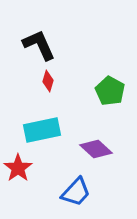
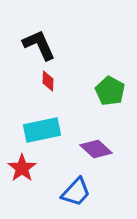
red diamond: rotated 15 degrees counterclockwise
red star: moved 4 px right
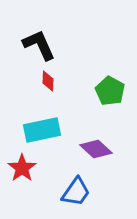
blue trapezoid: rotated 8 degrees counterclockwise
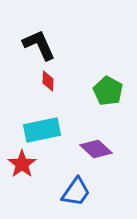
green pentagon: moved 2 px left
red star: moved 4 px up
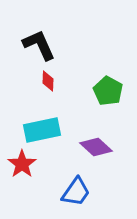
purple diamond: moved 2 px up
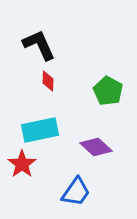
cyan rectangle: moved 2 px left
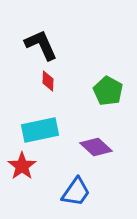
black L-shape: moved 2 px right
red star: moved 2 px down
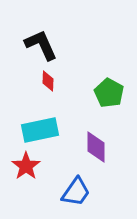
green pentagon: moved 1 px right, 2 px down
purple diamond: rotated 48 degrees clockwise
red star: moved 4 px right
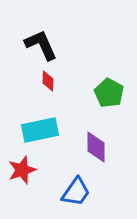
red star: moved 4 px left, 4 px down; rotated 16 degrees clockwise
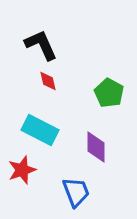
red diamond: rotated 15 degrees counterclockwise
cyan rectangle: rotated 39 degrees clockwise
blue trapezoid: rotated 56 degrees counterclockwise
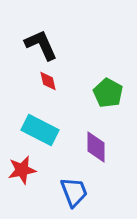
green pentagon: moved 1 px left
red star: rotated 8 degrees clockwise
blue trapezoid: moved 2 px left
